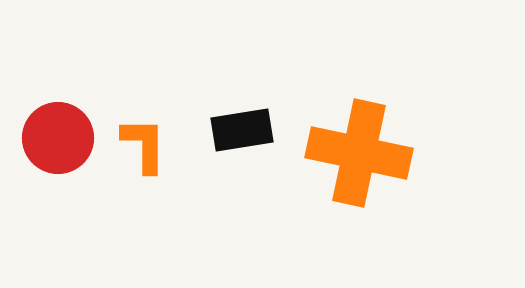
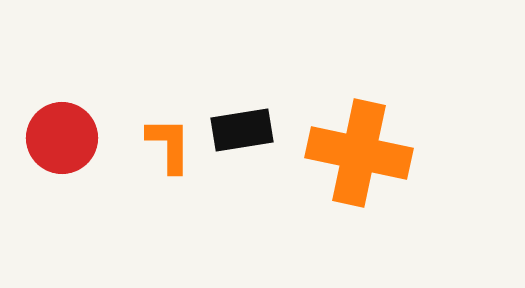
red circle: moved 4 px right
orange L-shape: moved 25 px right
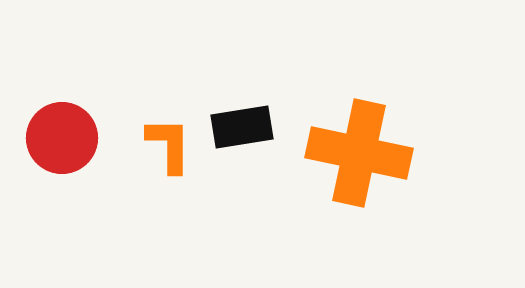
black rectangle: moved 3 px up
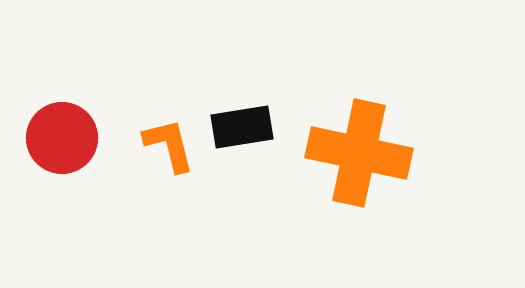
orange L-shape: rotated 14 degrees counterclockwise
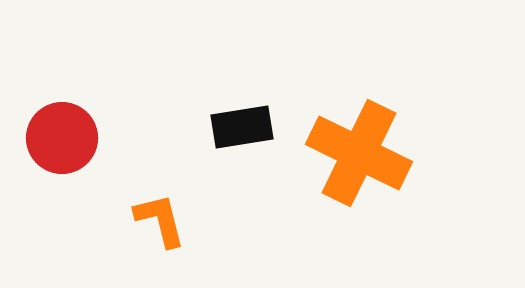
orange L-shape: moved 9 px left, 75 px down
orange cross: rotated 14 degrees clockwise
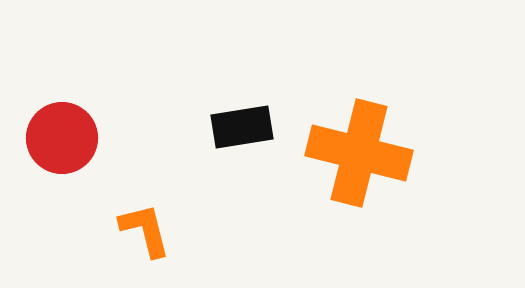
orange cross: rotated 12 degrees counterclockwise
orange L-shape: moved 15 px left, 10 px down
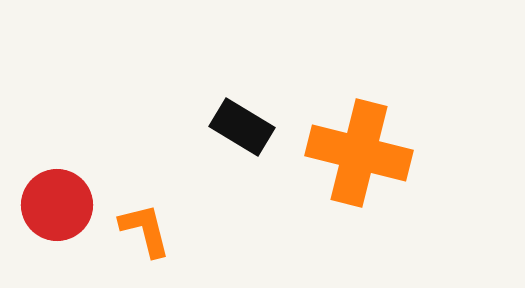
black rectangle: rotated 40 degrees clockwise
red circle: moved 5 px left, 67 px down
